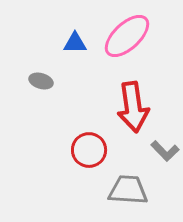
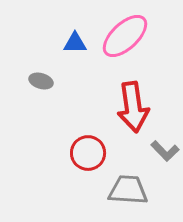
pink ellipse: moved 2 px left
red circle: moved 1 px left, 3 px down
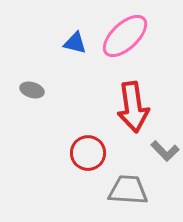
blue triangle: rotated 15 degrees clockwise
gray ellipse: moved 9 px left, 9 px down
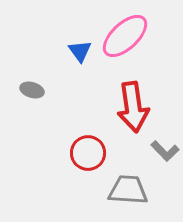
blue triangle: moved 5 px right, 8 px down; rotated 40 degrees clockwise
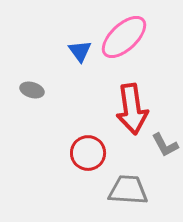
pink ellipse: moved 1 px left, 1 px down
red arrow: moved 1 px left, 2 px down
gray L-shape: moved 6 px up; rotated 16 degrees clockwise
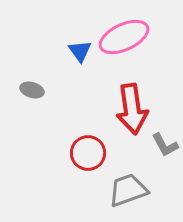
pink ellipse: rotated 18 degrees clockwise
gray trapezoid: rotated 24 degrees counterclockwise
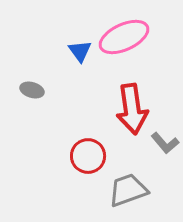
gray L-shape: moved 2 px up; rotated 12 degrees counterclockwise
red circle: moved 3 px down
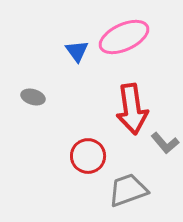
blue triangle: moved 3 px left
gray ellipse: moved 1 px right, 7 px down
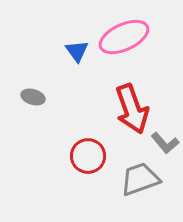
red arrow: rotated 12 degrees counterclockwise
gray trapezoid: moved 12 px right, 11 px up
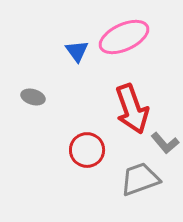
red circle: moved 1 px left, 6 px up
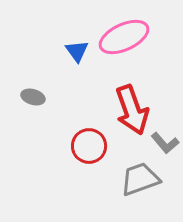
red arrow: moved 1 px down
red circle: moved 2 px right, 4 px up
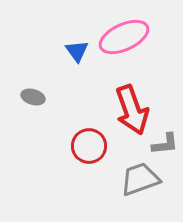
gray L-shape: moved 1 px down; rotated 56 degrees counterclockwise
